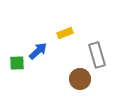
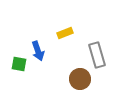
blue arrow: rotated 114 degrees clockwise
green square: moved 2 px right, 1 px down; rotated 14 degrees clockwise
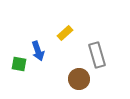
yellow rectangle: rotated 21 degrees counterclockwise
brown circle: moved 1 px left
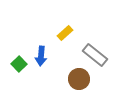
blue arrow: moved 3 px right, 5 px down; rotated 24 degrees clockwise
gray rectangle: moved 2 px left; rotated 35 degrees counterclockwise
green square: rotated 35 degrees clockwise
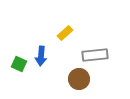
gray rectangle: rotated 45 degrees counterclockwise
green square: rotated 21 degrees counterclockwise
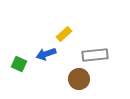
yellow rectangle: moved 1 px left, 1 px down
blue arrow: moved 5 px right, 2 px up; rotated 66 degrees clockwise
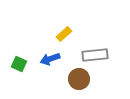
blue arrow: moved 4 px right, 5 px down
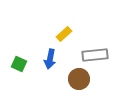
blue arrow: rotated 60 degrees counterclockwise
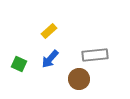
yellow rectangle: moved 15 px left, 3 px up
blue arrow: rotated 30 degrees clockwise
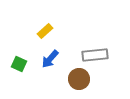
yellow rectangle: moved 4 px left
